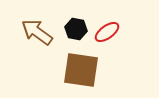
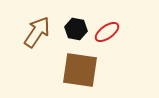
brown arrow: rotated 88 degrees clockwise
brown square: moved 1 px left
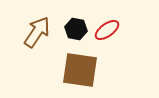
red ellipse: moved 2 px up
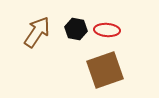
red ellipse: rotated 40 degrees clockwise
brown square: moved 25 px right; rotated 27 degrees counterclockwise
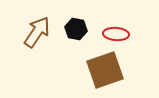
red ellipse: moved 9 px right, 4 px down
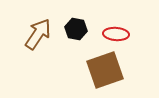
brown arrow: moved 1 px right, 2 px down
